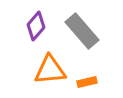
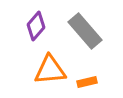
gray rectangle: moved 3 px right
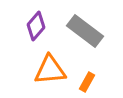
gray rectangle: rotated 12 degrees counterclockwise
orange rectangle: rotated 48 degrees counterclockwise
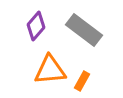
gray rectangle: moved 1 px left, 1 px up
orange rectangle: moved 5 px left, 1 px up
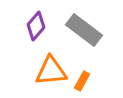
orange triangle: moved 1 px right, 1 px down
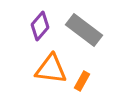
purple diamond: moved 4 px right
orange triangle: moved 2 px up; rotated 12 degrees clockwise
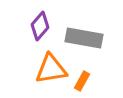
gray rectangle: moved 8 px down; rotated 27 degrees counterclockwise
orange triangle: rotated 16 degrees counterclockwise
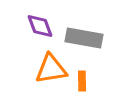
purple diamond: rotated 60 degrees counterclockwise
orange rectangle: rotated 30 degrees counterclockwise
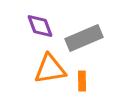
gray rectangle: rotated 33 degrees counterclockwise
orange triangle: moved 1 px left
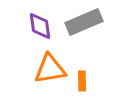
purple diamond: rotated 12 degrees clockwise
gray rectangle: moved 16 px up
